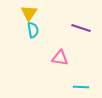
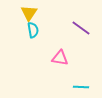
purple line: rotated 18 degrees clockwise
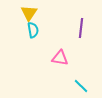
purple line: rotated 60 degrees clockwise
cyan line: moved 1 px up; rotated 42 degrees clockwise
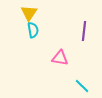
purple line: moved 3 px right, 3 px down
cyan line: moved 1 px right
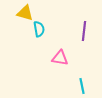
yellow triangle: moved 4 px left; rotated 48 degrees counterclockwise
cyan semicircle: moved 6 px right, 1 px up
cyan line: rotated 35 degrees clockwise
